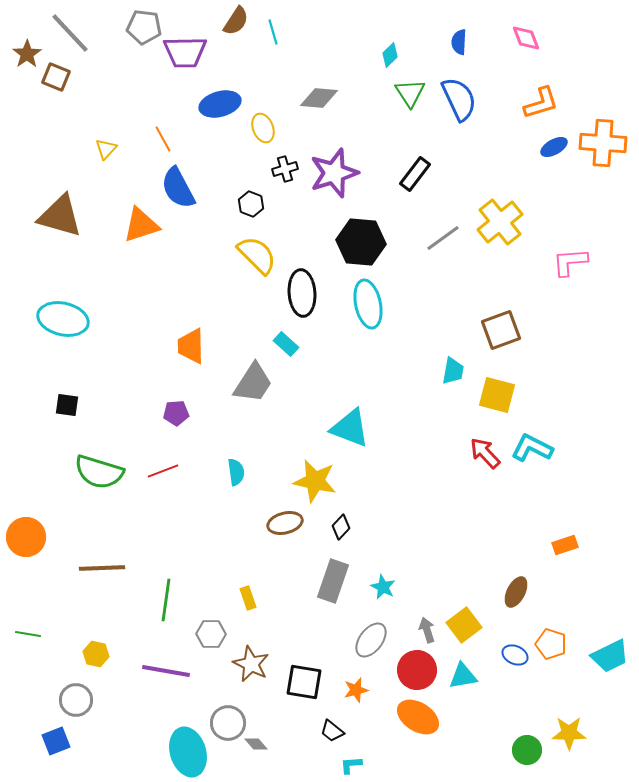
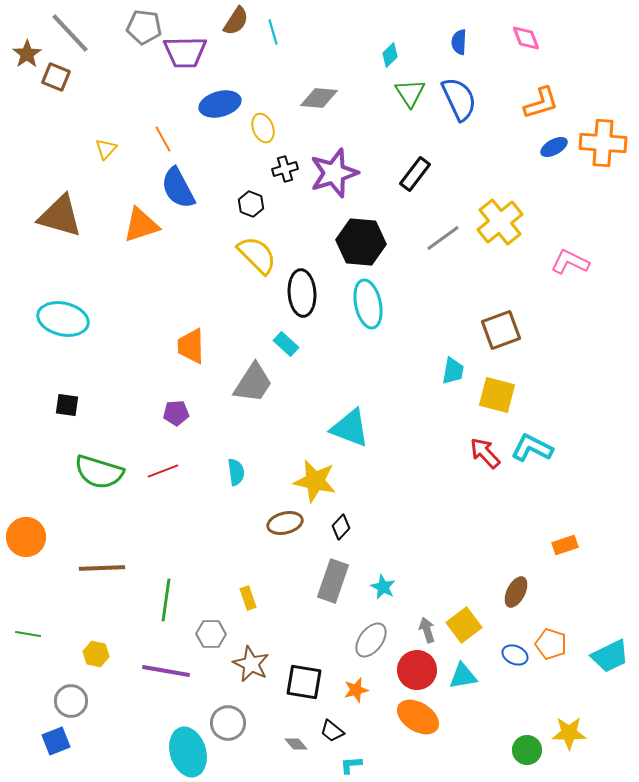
pink L-shape at (570, 262): rotated 30 degrees clockwise
gray circle at (76, 700): moved 5 px left, 1 px down
gray diamond at (256, 744): moved 40 px right
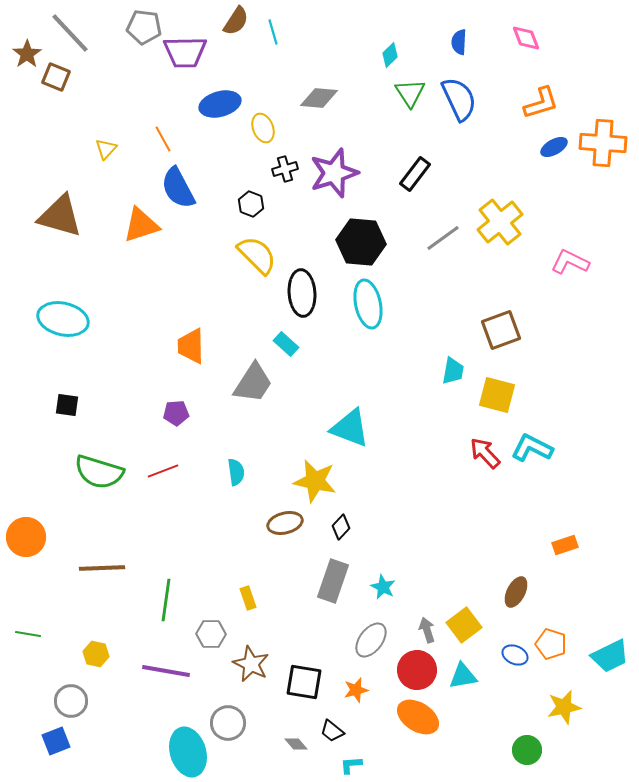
yellow star at (569, 733): moved 5 px left, 26 px up; rotated 12 degrees counterclockwise
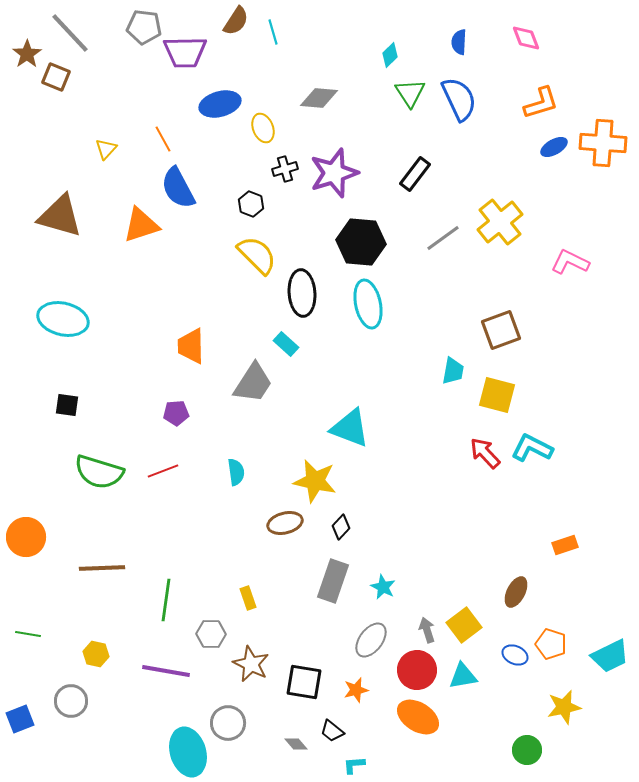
blue square at (56, 741): moved 36 px left, 22 px up
cyan L-shape at (351, 765): moved 3 px right
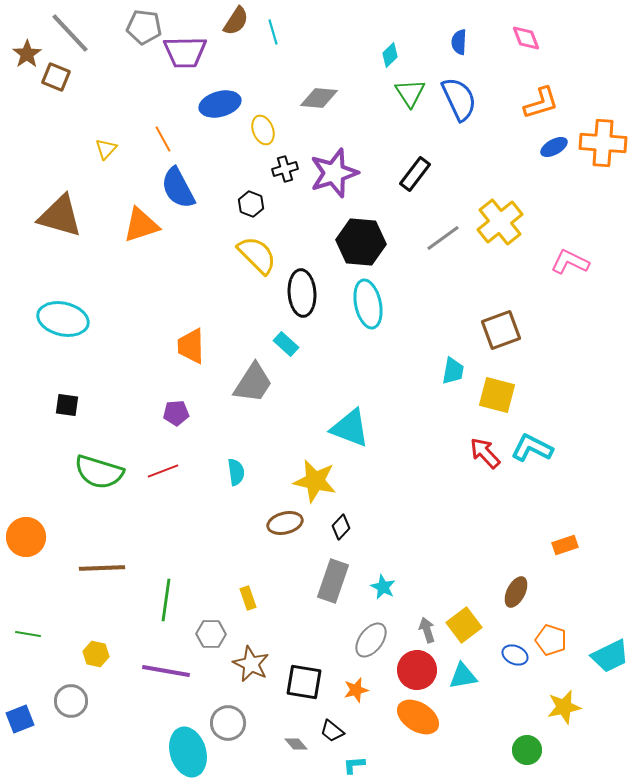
yellow ellipse at (263, 128): moved 2 px down
orange pentagon at (551, 644): moved 4 px up
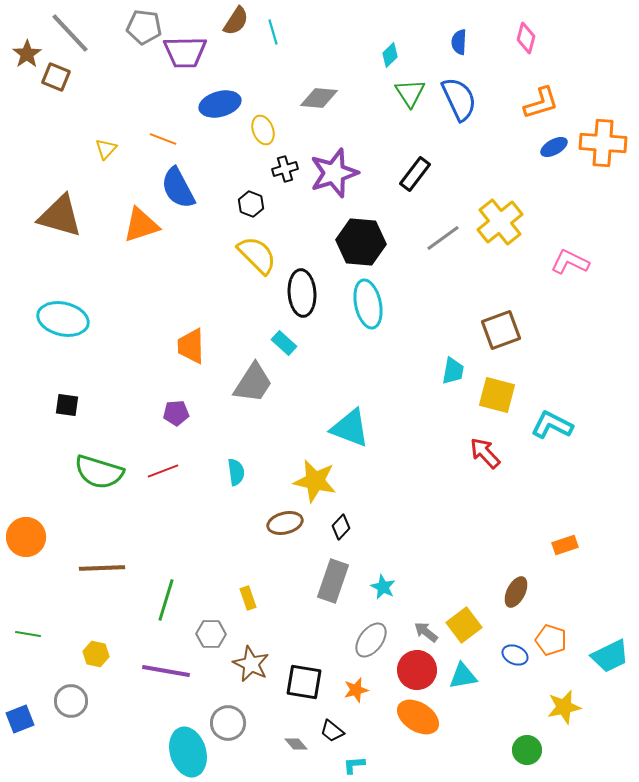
pink diamond at (526, 38): rotated 36 degrees clockwise
orange line at (163, 139): rotated 40 degrees counterclockwise
cyan rectangle at (286, 344): moved 2 px left, 1 px up
cyan L-shape at (532, 448): moved 20 px right, 23 px up
green line at (166, 600): rotated 9 degrees clockwise
gray arrow at (427, 630): moved 1 px left, 2 px down; rotated 35 degrees counterclockwise
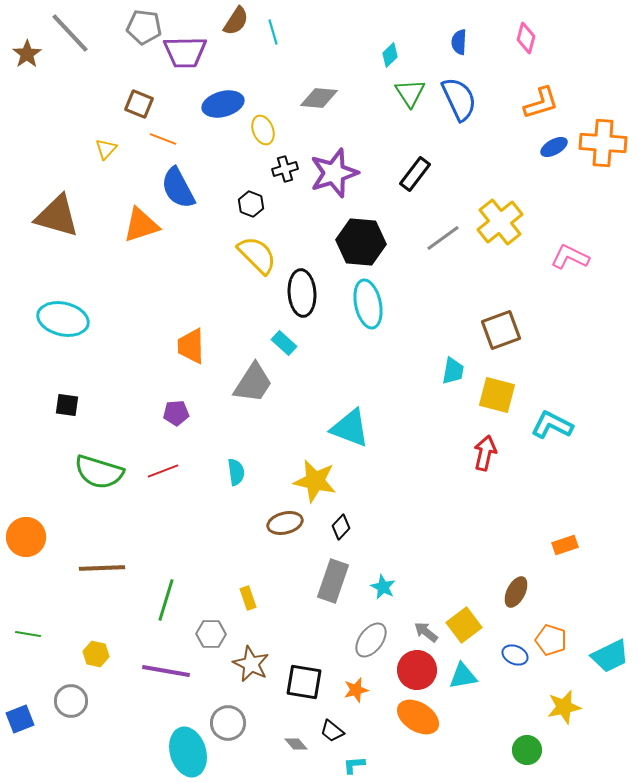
brown square at (56, 77): moved 83 px right, 27 px down
blue ellipse at (220, 104): moved 3 px right
brown triangle at (60, 216): moved 3 px left
pink L-shape at (570, 262): moved 5 px up
red arrow at (485, 453): rotated 56 degrees clockwise
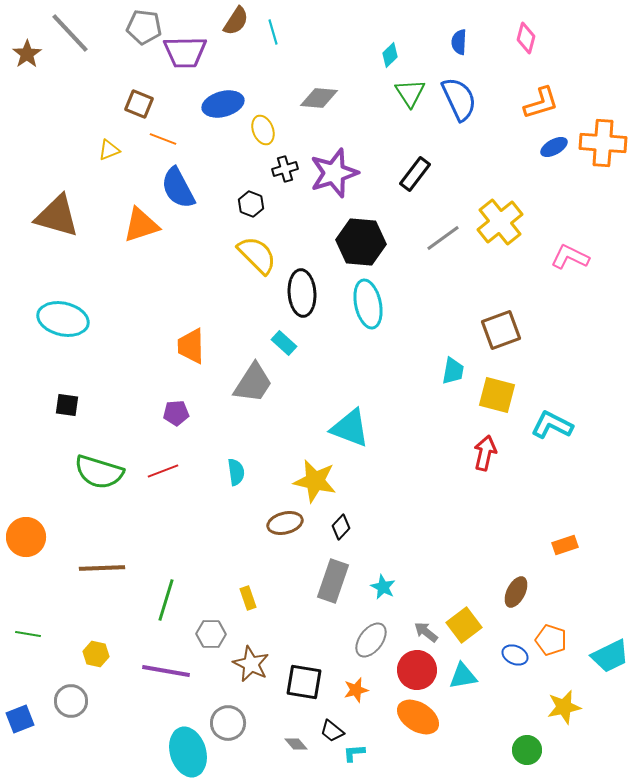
yellow triangle at (106, 149): moved 3 px right, 1 px down; rotated 25 degrees clockwise
cyan L-shape at (354, 765): moved 12 px up
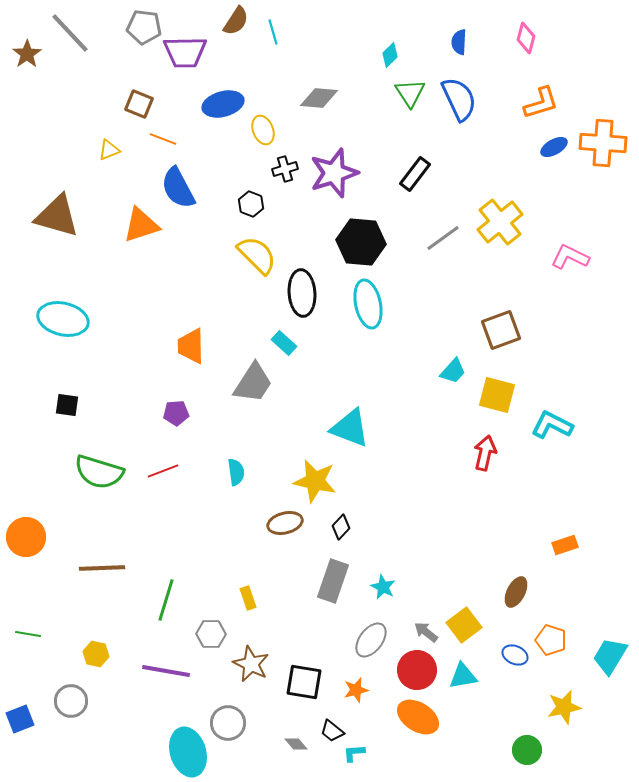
cyan trapezoid at (453, 371): rotated 32 degrees clockwise
cyan trapezoid at (610, 656): rotated 147 degrees clockwise
